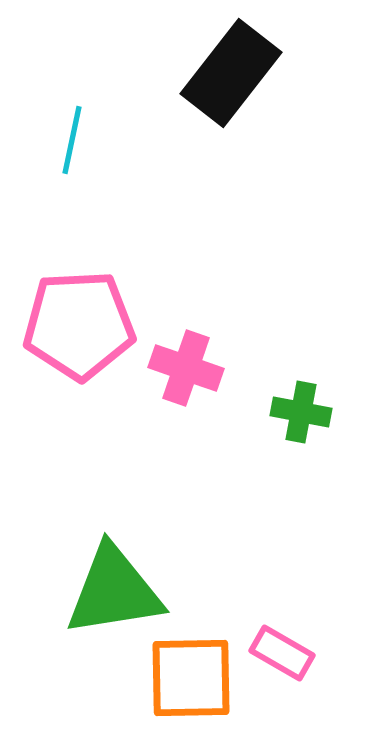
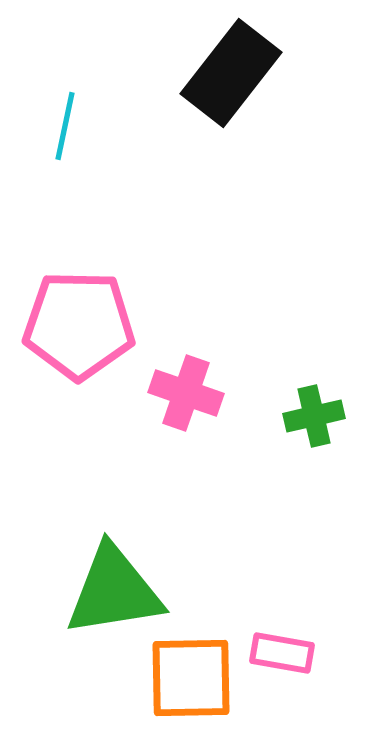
cyan line: moved 7 px left, 14 px up
pink pentagon: rotated 4 degrees clockwise
pink cross: moved 25 px down
green cross: moved 13 px right, 4 px down; rotated 24 degrees counterclockwise
pink rectangle: rotated 20 degrees counterclockwise
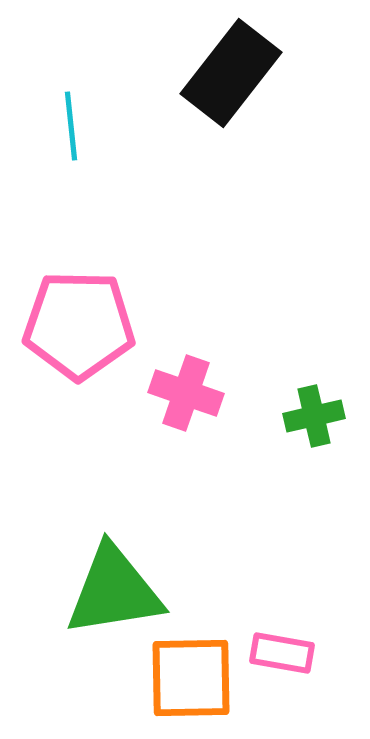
cyan line: moved 6 px right; rotated 18 degrees counterclockwise
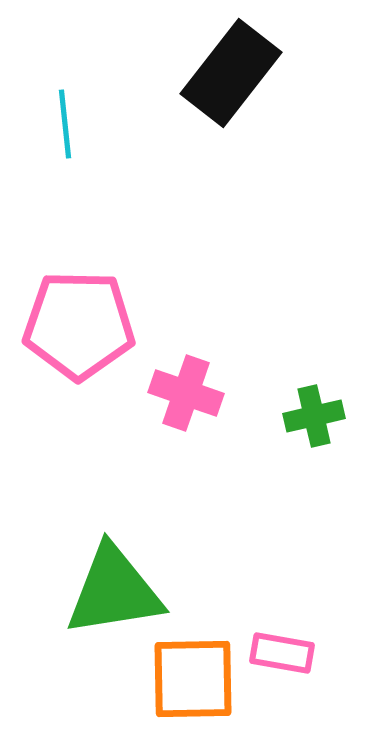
cyan line: moved 6 px left, 2 px up
orange square: moved 2 px right, 1 px down
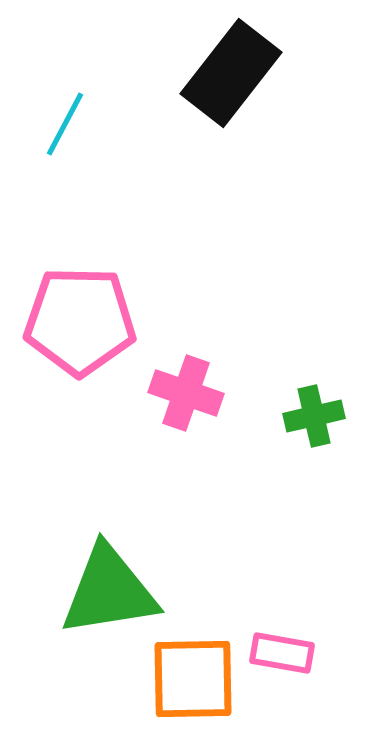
cyan line: rotated 34 degrees clockwise
pink pentagon: moved 1 px right, 4 px up
green triangle: moved 5 px left
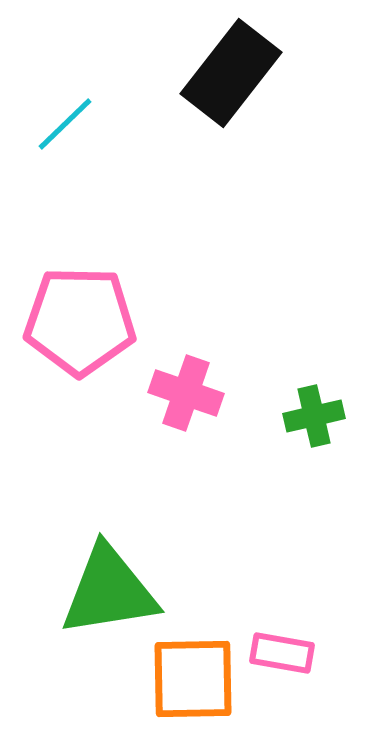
cyan line: rotated 18 degrees clockwise
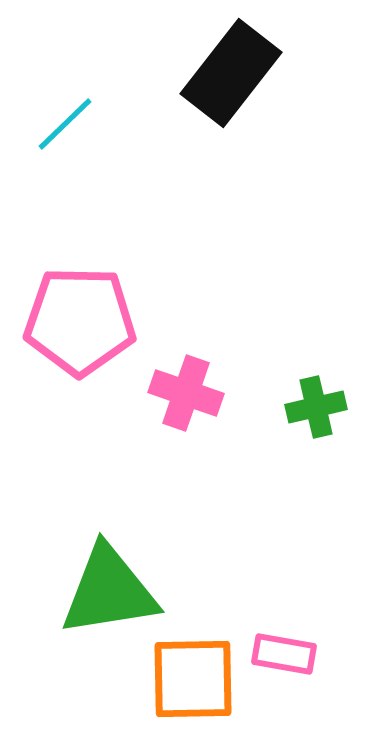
green cross: moved 2 px right, 9 px up
pink rectangle: moved 2 px right, 1 px down
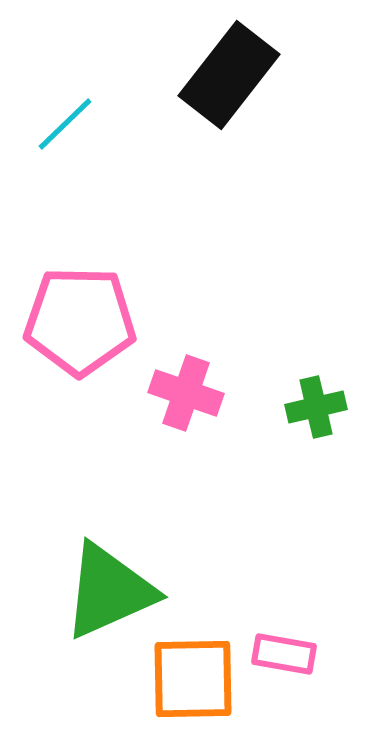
black rectangle: moved 2 px left, 2 px down
green triangle: rotated 15 degrees counterclockwise
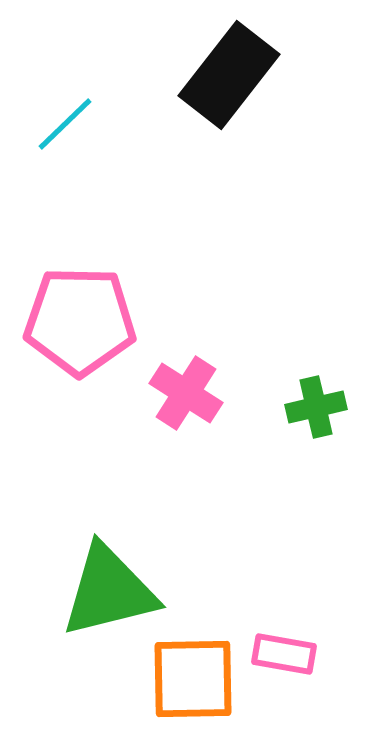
pink cross: rotated 14 degrees clockwise
green triangle: rotated 10 degrees clockwise
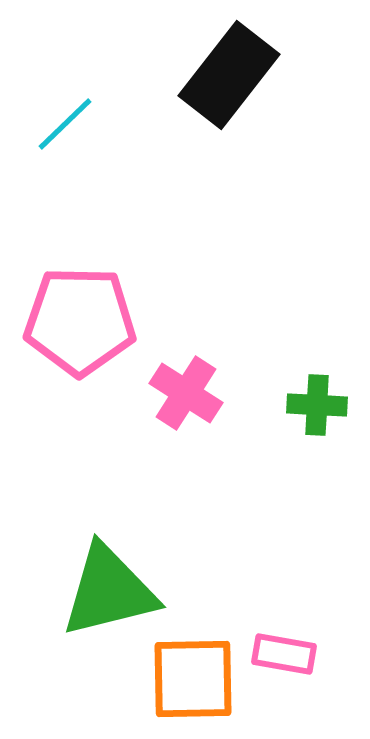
green cross: moved 1 px right, 2 px up; rotated 16 degrees clockwise
